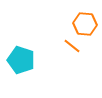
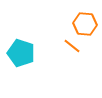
cyan pentagon: moved 7 px up
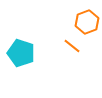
orange hexagon: moved 2 px right, 2 px up; rotated 25 degrees counterclockwise
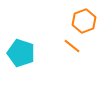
orange hexagon: moved 3 px left, 1 px up
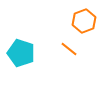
orange line: moved 3 px left, 3 px down
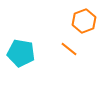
cyan pentagon: rotated 8 degrees counterclockwise
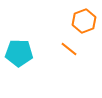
cyan pentagon: moved 2 px left; rotated 8 degrees counterclockwise
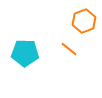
cyan pentagon: moved 6 px right
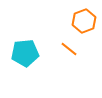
cyan pentagon: rotated 8 degrees counterclockwise
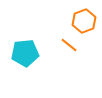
orange line: moved 4 px up
